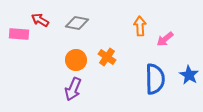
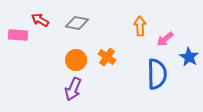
pink rectangle: moved 1 px left, 1 px down
blue star: moved 18 px up
blue semicircle: moved 2 px right, 5 px up
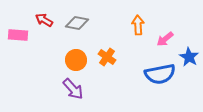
red arrow: moved 4 px right
orange arrow: moved 2 px left, 1 px up
blue semicircle: moved 3 px right; rotated 80 degrees clockwise
purple arrow: rotated 65 degrees counterclockwise
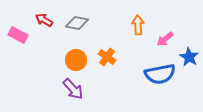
pink rectangle: rotated 24 degrees clockwise
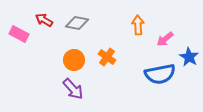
pink rectangle: moved 1 px right, 1 px up
orange circle: moved 2 px left
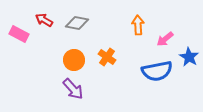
blue semicircle: moved 3 px left, 3 px up
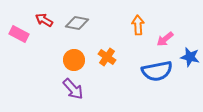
blue star: moved 1 px right; rotated 18 degrees counterclockwise
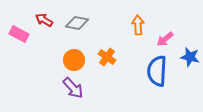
blue semicircle: rotated 104 degrees clockwise
purple arrow: moved 1 px up
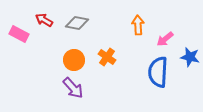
blue semicircle: moved 1 px right, 1 px down
